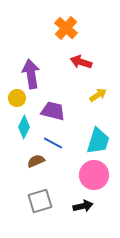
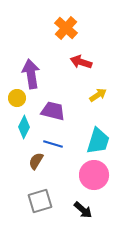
blue line: moved 1 px down; rotated 12 degrees counterclockwise
brown semicircle: rotated 36 degrees counterclockwise
black arrow: moved 4 px down; rotated 54 degrees clockwise
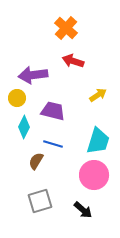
red arrow: moved 8 px left, 1 px up
purple arrow: moved 2 px right, 1 px down; rotated 88 degrees counterclockwise
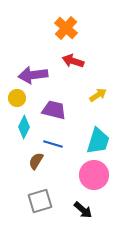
purple trapezoid: moved 1 px right, 1 px up
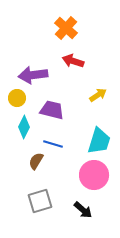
purple trapezoid: moved 2 px left
cyan trapezoid: moved 1 px right
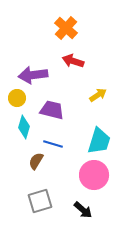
cyan diamond: rotated 10 degrees counterclockwise
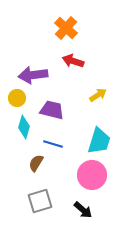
brown semicircle: moved 2 px down
pink circle: moved 2 px left
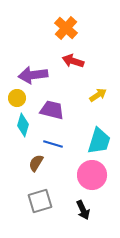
cyan diamond: moved 1 px left, 2 px up
black arrow: rotated 24 degrees clockwise
